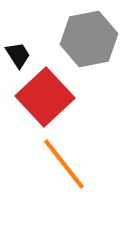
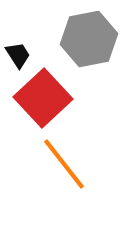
red square: moved 2 px left, 1 px down
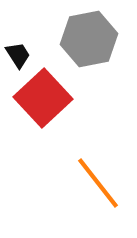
orange line: moved 34 px right, 19 px down
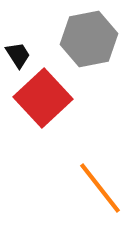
orange line: moved 2 px right, 5 px down
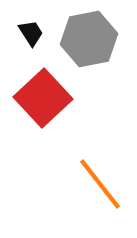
black trapezoid: moved 13 px right, 22 px up
orange line: moved 4 px up
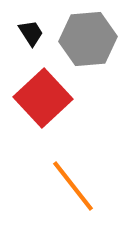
gray hexagon: moved 1 px left; rotated 6 degrees clockwise
orange line: moved 27 px left, 2 px down
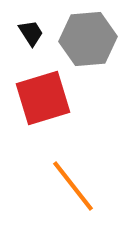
red square: rotated 26 degrees clockwise
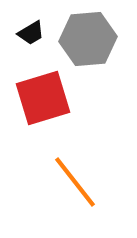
black trapezoid: rotated 92 degrees clockwise
orange line: moved 2 px right, 4 px up
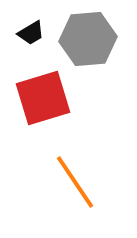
orange line: rotated 4 degrees clockwise
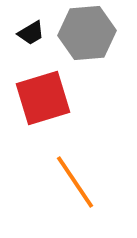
gray hexagon: moved 1 px left, 6 px up
